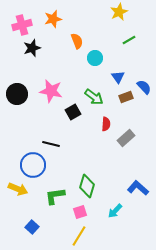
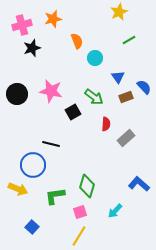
blue L-shape: moved 1 px right, 4 px up
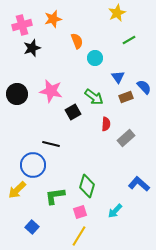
yellow star: moved 2 px left, 1 px down
yellow arrow: moved 1 px left, 1 px down; rotated 114 degrees clockwise
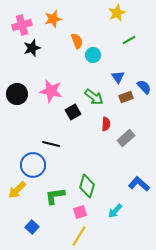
cyan circle: moved 2 px left, 3 px up
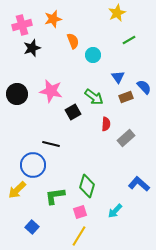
orange semicircle: moved 4 px left
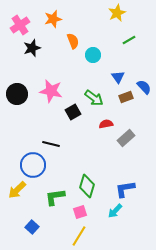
pink cross: moved 2 px left; rotated 18 degrees counterclockwise
green arrow: moved 1 px down
red semicircle: rotated 104 degrees counterclockwise
blue L-shape: moved 14 px left, 5 px down; rotated 50 degrees counterclockwise
green L-shape: moved 1 px down
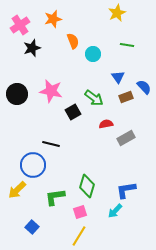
green line: moved 2 px left, 5 px down; rotated 40 degrees clockwise
cyan circle: moved 1 px up
gray rectangle: rotated 12 degrees clockwise
blue L-shape: moved 1 px right, 1 px down
